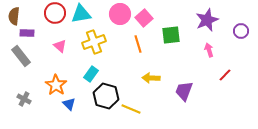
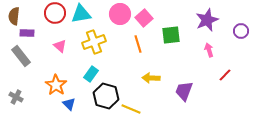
gray cross: moved 8 px left, 2 px up
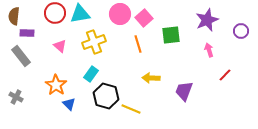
cyan triangle: moved 1 px left
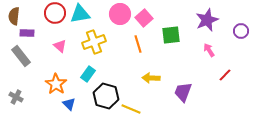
pink arrow: rotated 16 degrees counterclockwise
cyan rectangle: moved 3 px left
orange star: moved 1 px up
purple trapezoid: moved 1 px left, 1 px down
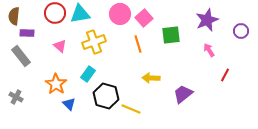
red line: rotated 16 degrees counterclockwise
purple trapezoid: moved 2 px down; rotated 30 degrees clockwise
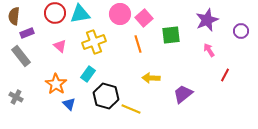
purple rectangle: rotated 24 degrees counterclockwise
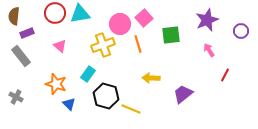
pink circle: moved 10 px down
yellow cross: moved 9 px right, 3 px down
orange star: rotated 15 degrees counterclockwise
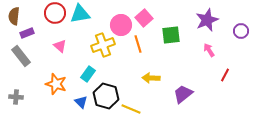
pink circle: moved 1 px right, 1 px down
gray cross: rotated 24 degrees counterclockwise
blue triangle: moved 12 px right, 2 px up
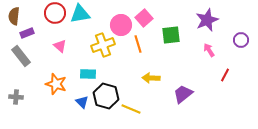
purple circle: moved 9 px down
cyan rectangle: rotated 56 degrees clockwise
blue triangle: moved 1 px right
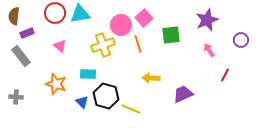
purple trapezoid: rotated 15 degrees clockwise
